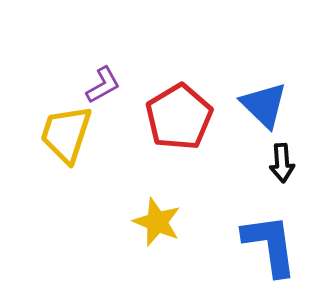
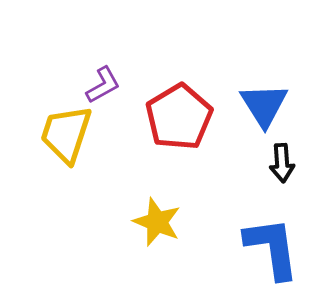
blue triangle: rotated 14 degrees clockwise
blue L-shape: moved 2 px right, 3 px down
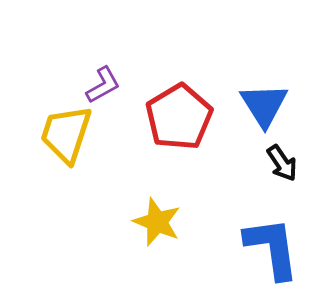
black arrow: rotated 30 degrees counterclockwise
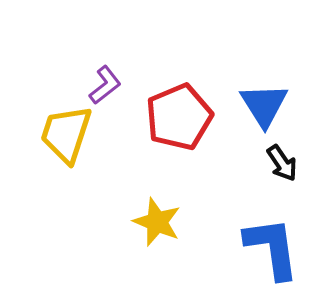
purple L-shape: moved 2 px right; rotated 9 degrees counterclockwise
red pentagon: rotated 8 degrees clockwise
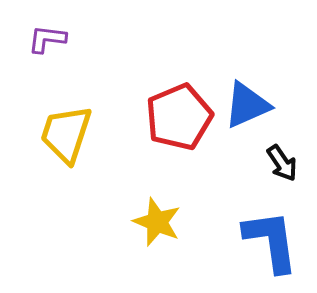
purple L-shape: moved 58 px left, 46 px up; rotated 135 degrees counterclockwise
blue triangle: moved 17 px left; rotated 38 degrees clockwise
blue L-shape: moved 1 px left, 7 px up
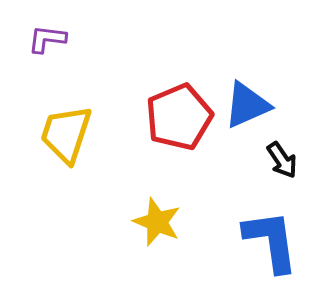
black arrow: moved 3 px up
